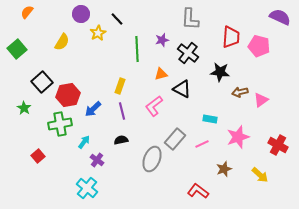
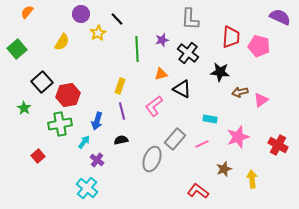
blue arrow: moved 4 px right, 12 px down; rotated 30 degrees counterclockwise
yellow arrow: moved 8 px left, 4 px down; rotated 138 degrees counterclockwise
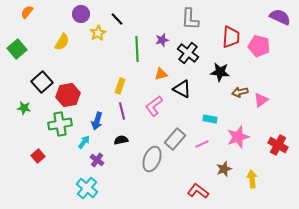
green star: rotated 24 degrees counterclockwise
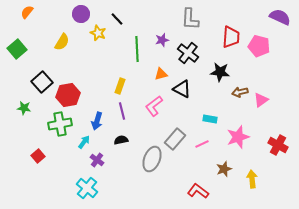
yellow star: rotated 21 degrees counterclockwise
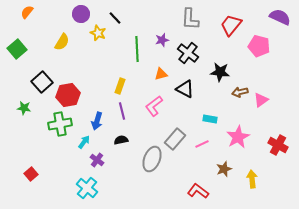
black line: moved 2 px left, 1 px up
red trapezoid: moved 12 px up; rotated 145 degrees counterclockwise
black triangle: moved 3 px right
pink star: rotated 10 degrees counterclockwise
red square: moved 7 px left, 18 px down
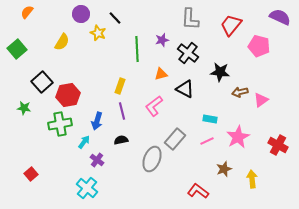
pink line: moved 5 px right, 3 px up
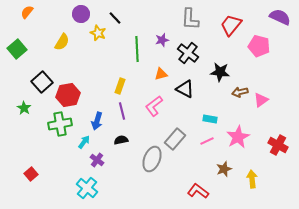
green star: rotated 24 degrees clockwise
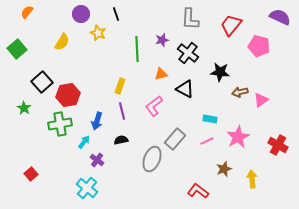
black line: moved 1 px right, 4 px up; rotated 24 degrees clockwise
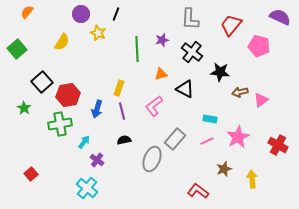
black line: rotated 40 degrees clockwise
black cross: moved 4 px right, 1 px up
yellow rectangle: moved 1 px left, 2 px down
blue arrow: moved 12 px up
black semicircle: moved 3 px right
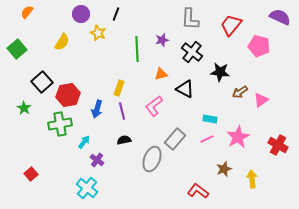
brown arrow: rotated 21 degrees counterclockwise
pink line: moved 2 px up
